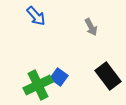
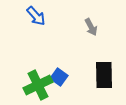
black rectangle: moved 4 px left, 1 px up; rotated 36 degrees clockwise
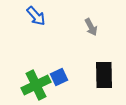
blue square: rotated 30 degrees clockwise
green cross: moved 2 px left
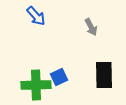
green cross: rotated 24 degrees clockwise
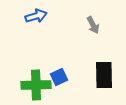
blue arrow: rotated 65 degrees counterclockwise
gray arrow: moved 2 px right, 2 px up
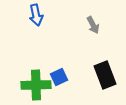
blue arrow: moved 1 px up; rotated 95 degrees clockwise
black rectangle: moved 1 px right; rotated 20 degrees counterclockwise
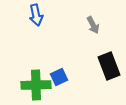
black rectangle: moved 4 px right, 9 px up
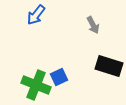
blue arrow: rotated 50 degrees clockwise
black rectangle: rotated 52 degrees counterclockwise
green cross: rotated 24 degrees clockwise
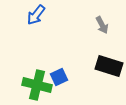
gray arrow: moved 9 px right
green cross: moved 1 px right; rotated 8 degrees counterclockwise
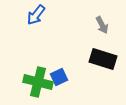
black rectangle: moved 6 px left, 7 px up
green cross: moved 1 px right, 3 px up
